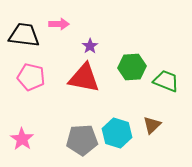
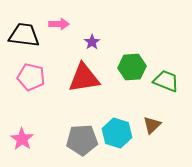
purple star: moved 2 px right, 4 px up
red triangle: rotated 20 degrees counterclockwise
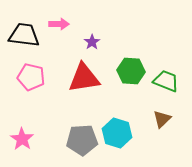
green hexagon: moved 1 px left, 4 px down; rotated 8 degrees clockwise
brown triangle: moved 10 px right, 6 px up
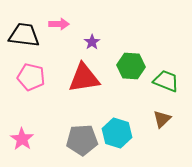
green hexagon: moved 5 px up
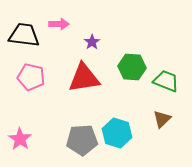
green hexagon: moved 1 px right, 1 px down
pink star: moved 2 px left
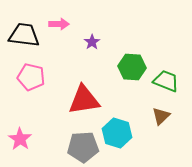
red triangle: moved 22 px down
brown triangle: moved 1 px left, 3 px up
gray pentagon: moved 1 px right, 7 px down
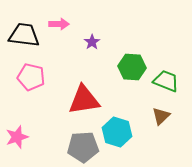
cyan hexagon: moved 1 px up
pink star: moved 3 px left, 2 px up; rotated 20 degrees clockwise
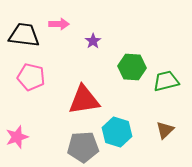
purple star: moved 1 px right, 1 px up
green trapezoid: rotated 36 degrees counterclockwise
brown triangle: moved 4 px right, 14 px down
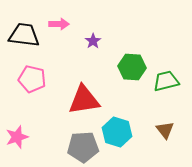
pink pentagon: moved 1 px right, 2 px down
brown triangle: rotated 24 degrees counterclockwise
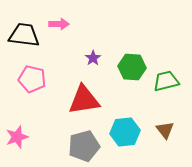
purple star: moved 17 px down
cyan hexagon: moved 8 px right; rotated 24 degrees counterclockwise
gray pentagon: moved 1 px right, 1 px up; rotated 12 degrees counterclockwise
